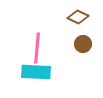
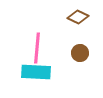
brown circle: moved 3 px left, 9 px down
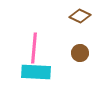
brown diamond: moved 2 px right, 1 px up
pink line: moved 3 px left
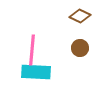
pink line: moved 2 px left, 2 px down
brown circle: moved 5 px up
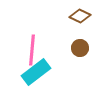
cyan rectangle: rotated 40 degrees counterclockwise
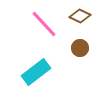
pink line: moved 12 px right, 26 px up; rotated 48 degrees counterclockwise
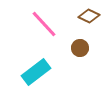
brown diamond: moved 9 px right
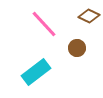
brown circle: moved 3 px left
